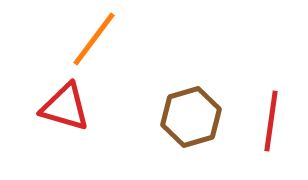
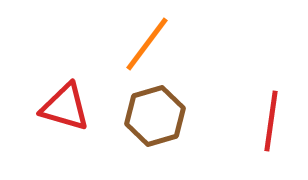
orange line: moved 53 px right, 5 px down
brown hexagon: moved 36 px left, 1 px up
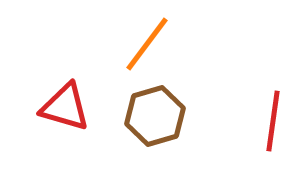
red line: moved 2 px right
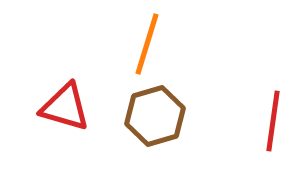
orange line: rotated 20 degrees counterclockwise
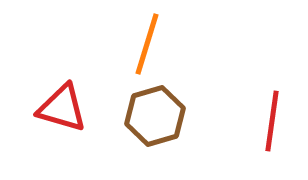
red triangle: moved 3 px left, 1 px down
red line: moved 1 px left
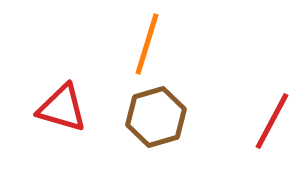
brown hexagon: moved 1 px right, 1 px down
red line: rotated 20 degrees clockwise
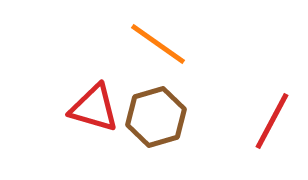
orange line: moved 11 px right; rotated 72 degrees counterclockwise
red triangle: moved 32 px right
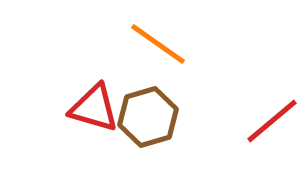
brown hexagon: moved 8 px left
red line: rotated 22 degrees clockwise
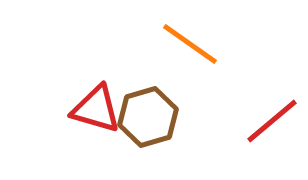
orange line: moved 32 px right
red triangle: moved 2 px right, 1 px down
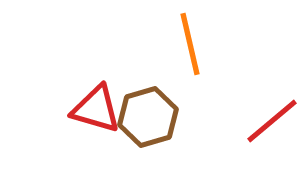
orange line: rotated 42 degrees clockwise
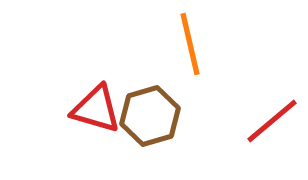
brown hexagon: moved 2 px right, 1 px up
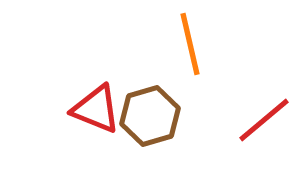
red triangle: rotated 6 degrees clockwise
red line: moved 8 px left, 1 px up
